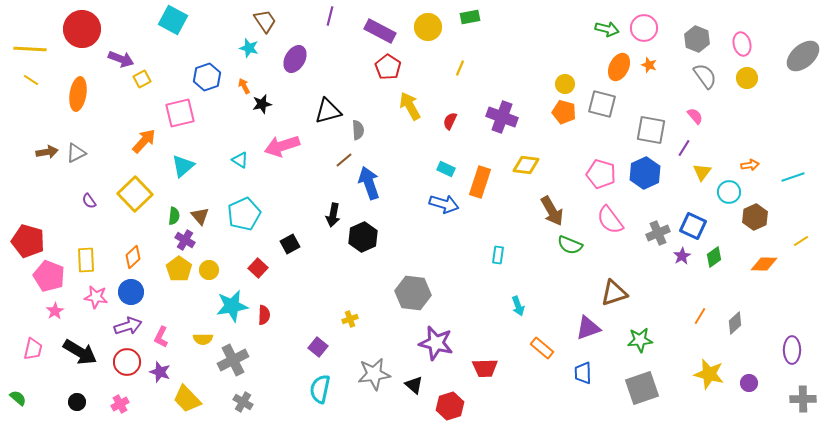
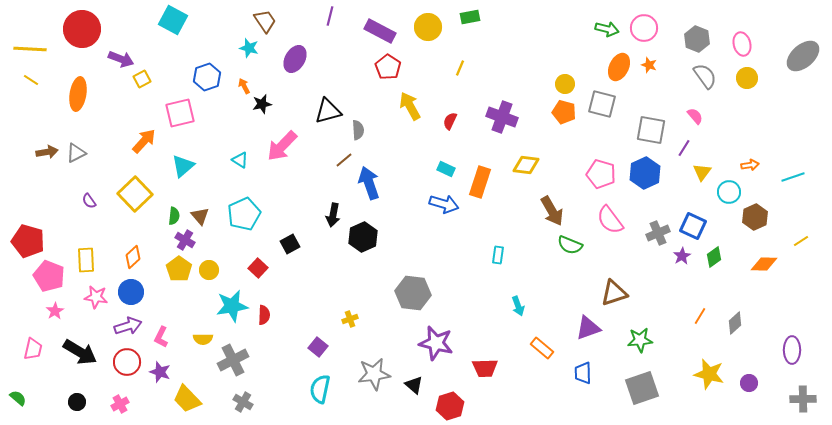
pink arrow at (282, 146): rotated 28 degrees counterclockwise
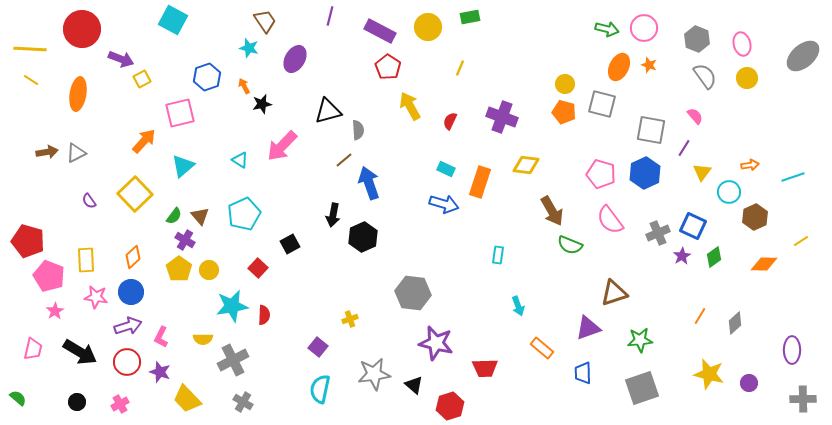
green semicircle at (174, 216): rotated 30 degrees clockwise
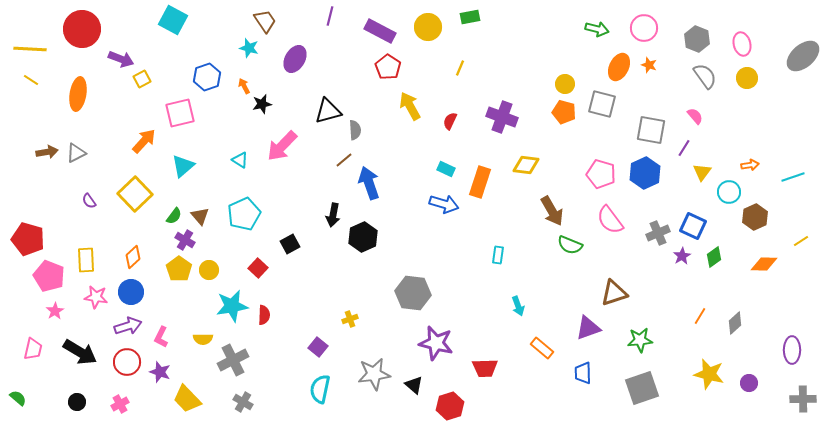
green arrow at (607, 29): moved 10 px left
gray semicircle at (358, 130): moved 3 px left
red pentagon at (28, 241): moved 2 px up
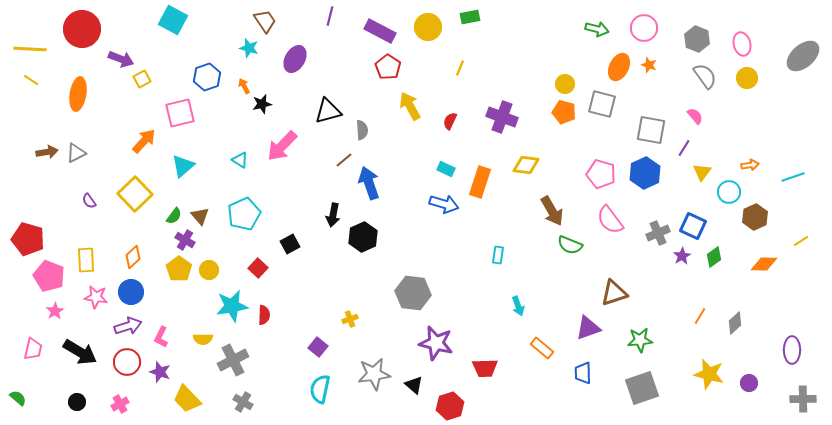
gray semicircle at (355, 130): moved 7 px right
